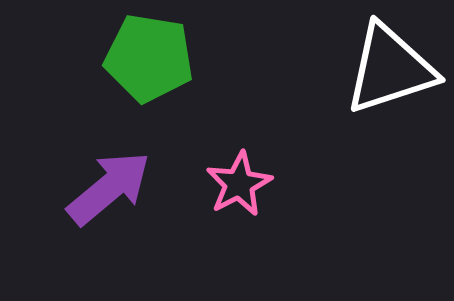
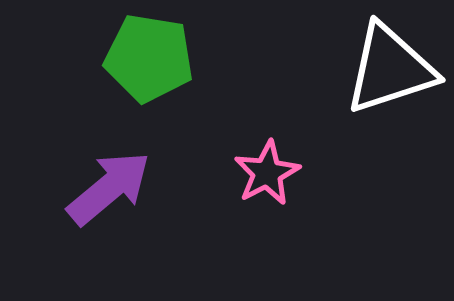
pink star: moved 28 px right, 11 px up
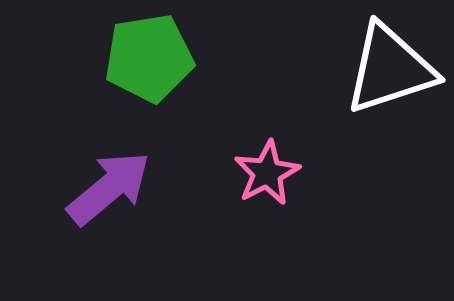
green pentagon: rotated 18 degrees counterclockwise
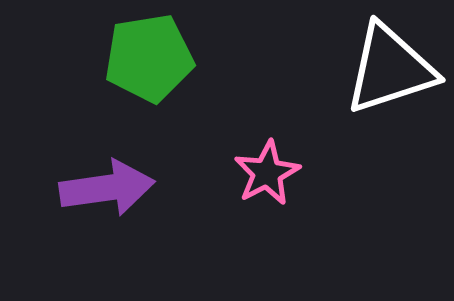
purple arrow: moved 2 px left; rotated 32 degrees clockwise
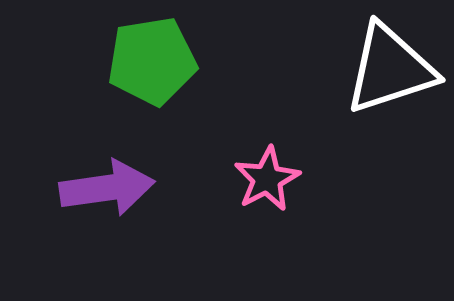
green pentagon: moved 3 px right, 3 px down
pink star: moved 6 px down
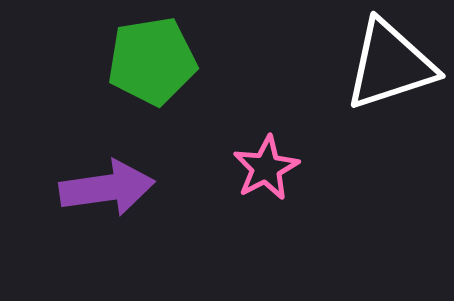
white triangle: moved 4 px up
pink star: moved 1 px left, 11 px up
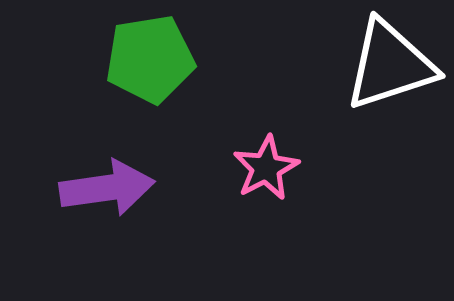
green pentagon: moved 2 px left, 2 px up
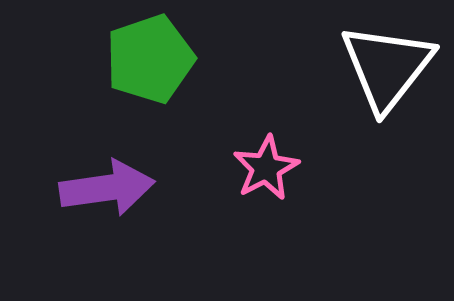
green pentagon: rotated 10 degrees counterclockwise
white triangle: moved 3 px left, 2 px down; rotated 34 degrees counterclockwise
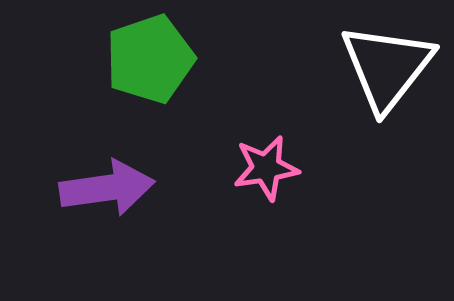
pink star: rotated 18 degrees clockwise
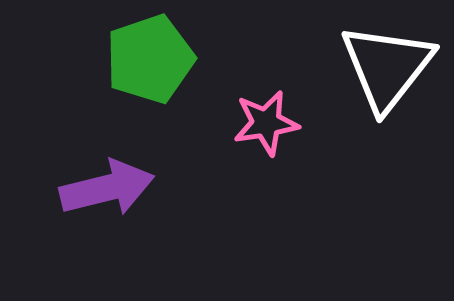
pink star: moved 45 px up
purple arrow: rotated 6 degrees counterclockwise
